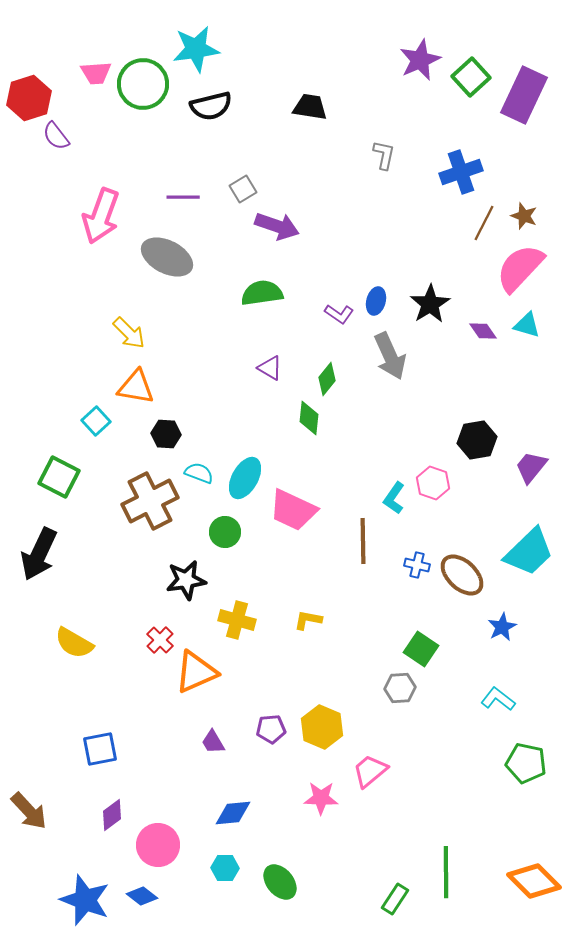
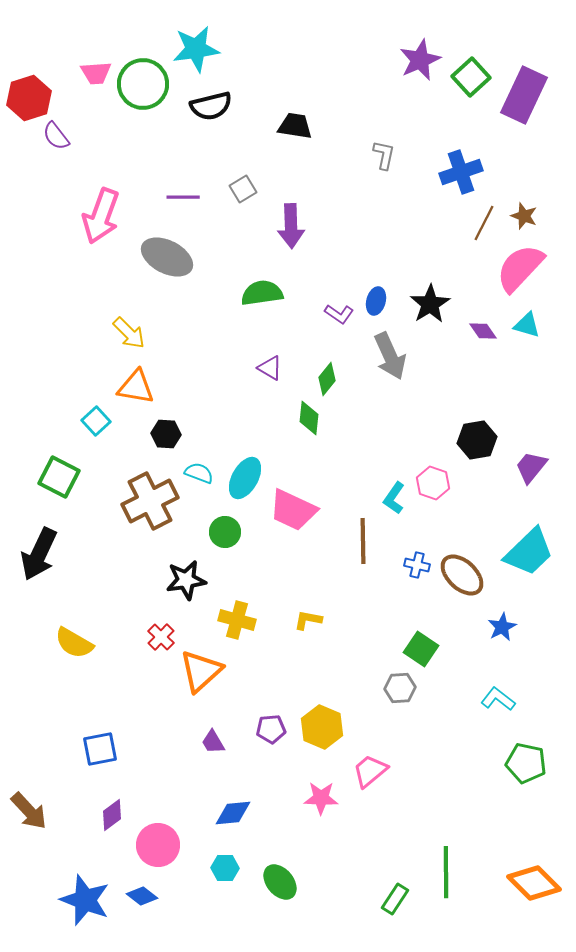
black trapezoid at (310, 107): moved 15 px left, 19 px down
purple arrow at (277, 226): moved 14 px right; rotated 69 degrees clockwise
red cross at (160, 640): moved 1 px right, 3 px up
orange triangle at (196, 672): moved 5 px right, 1 px up; rotated 18 degrees counterclockwise
orange diamond at (534, 881): moved 2 px down
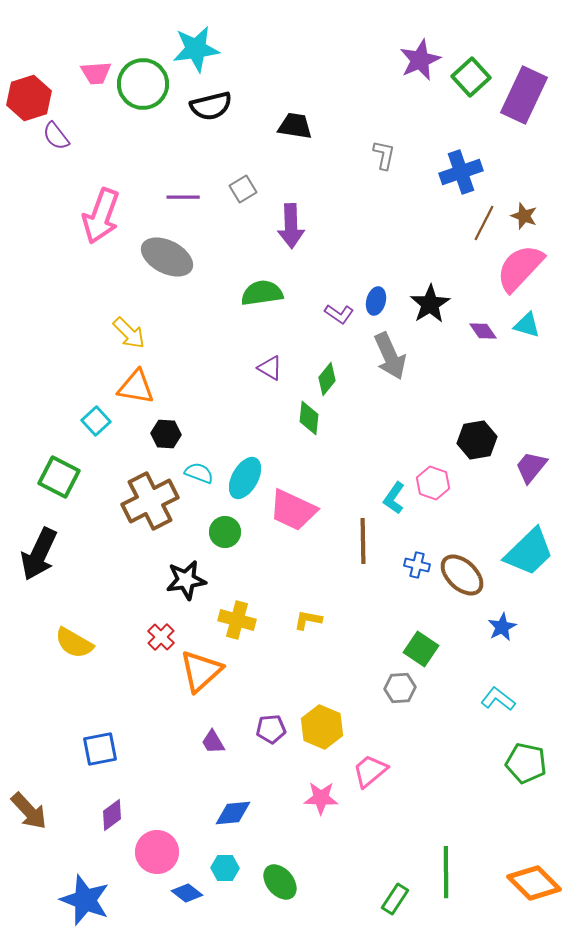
pink circle at (158, 845): moved 1 px left, 7 px down
blue diamond at (142, 896): moved 45 px right, 3 px up
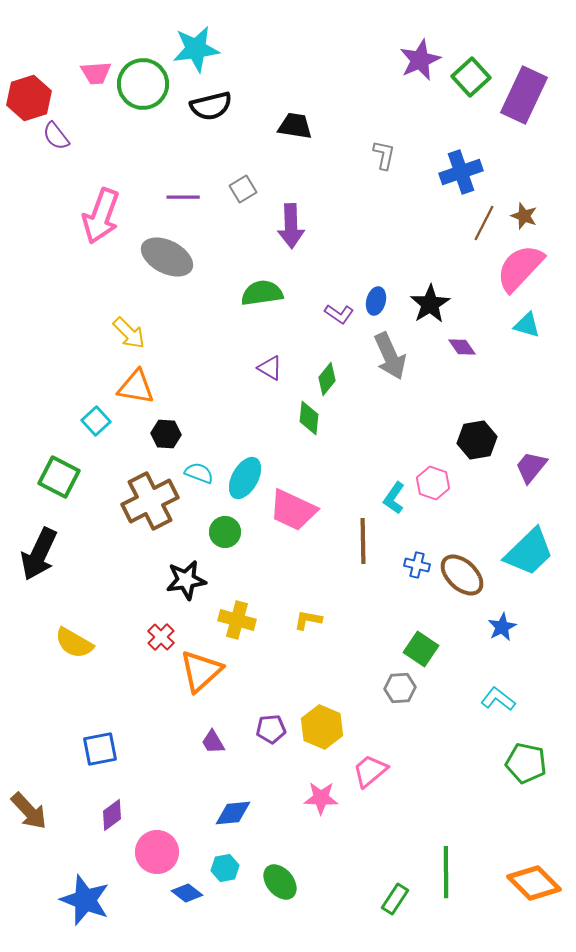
purple diamond at (483, 331): moved 21 px left, 16 px down
cyan hexagon at (225, 868): rotated 12 degrees counterclockwise
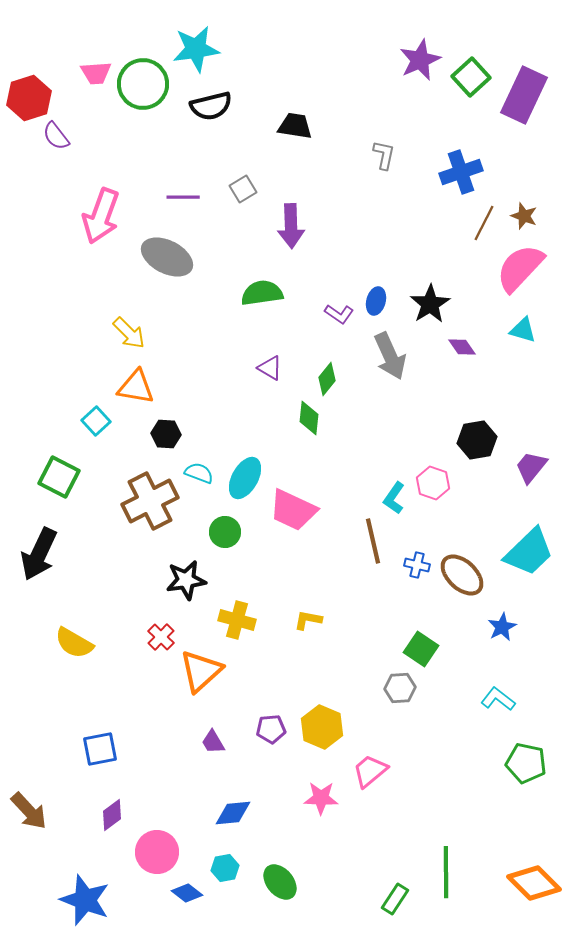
cyan triangle at (527, 325): moved 4 px left, 5 px down
brown line at (363, 541): moved 10 px right; rotated 12 degrees counterclockwise
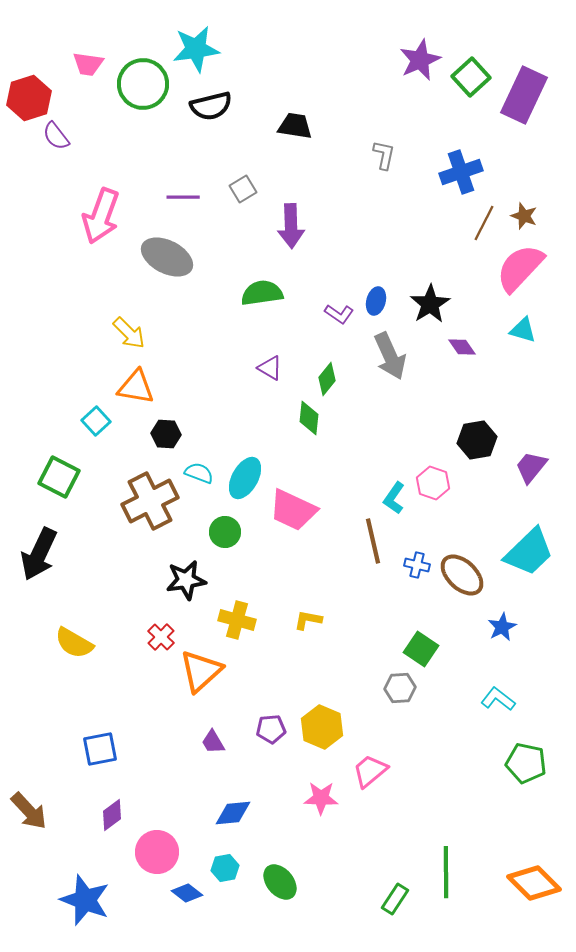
pink trapezoid at (96, 73): moved 8 px left, 9 px up; rotated 12 degrees clockwise
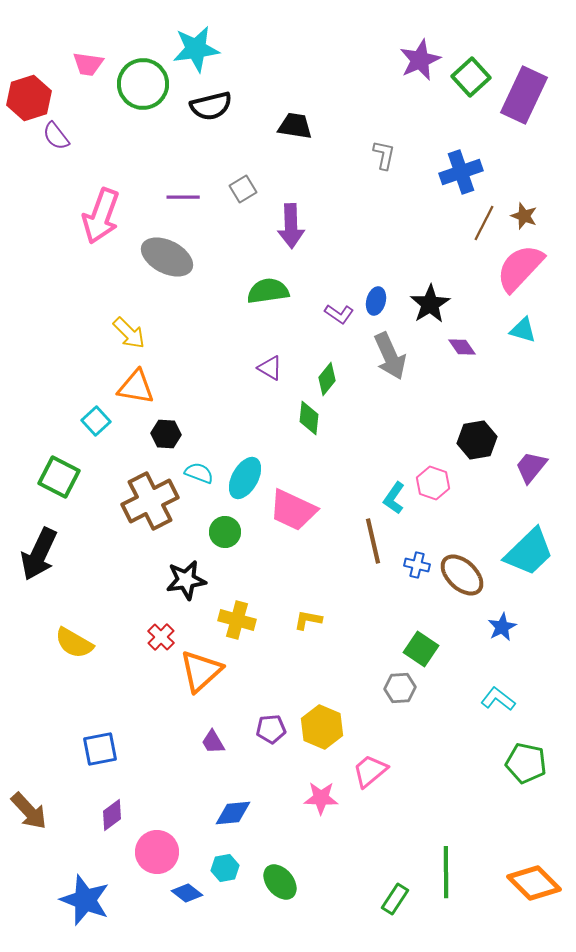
green semicircle at (262, 293): moved 6 px right, 2 px up
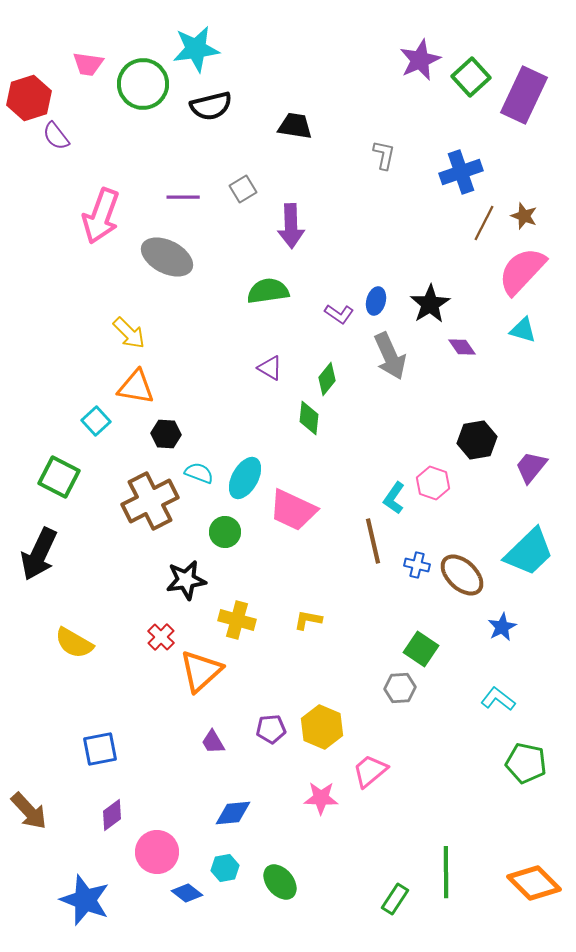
pink semicircle at (520, 268): moved 2 px right, 3 px down
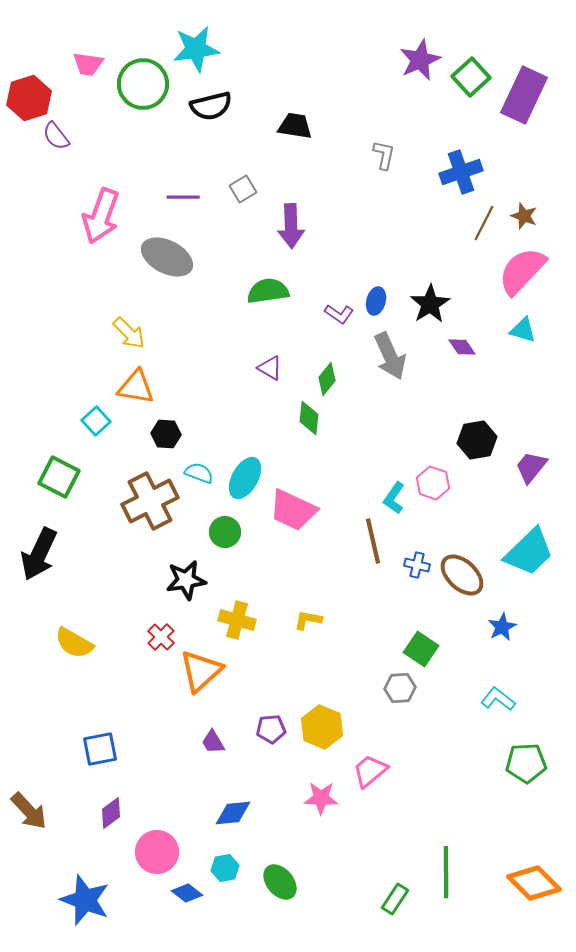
green pentagon at (526, 763): rotated 15 degrees counterclockwise
purple diamond at (112, 815): moved 1 px left, 2 px up
